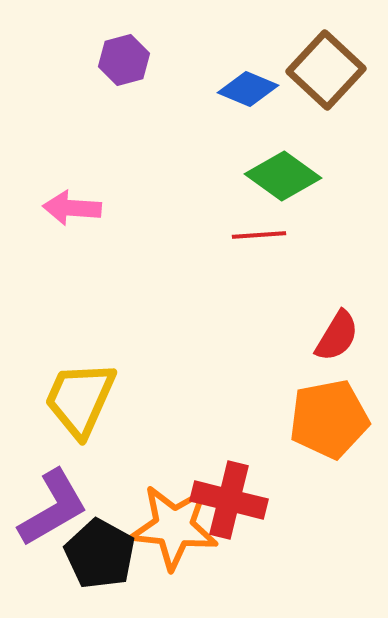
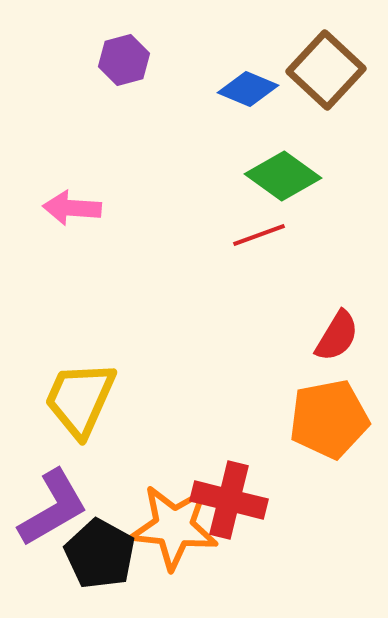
red line: rotated 16 degrees counterclockwise
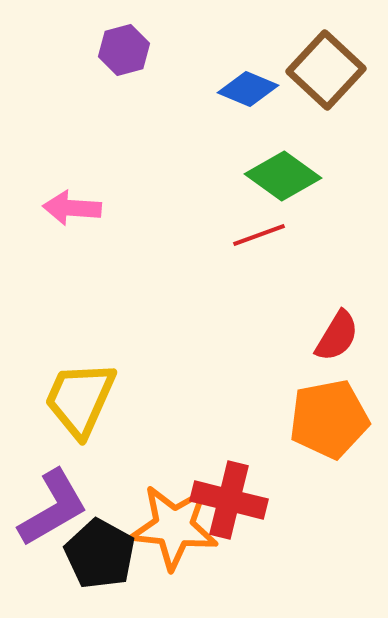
purple hexagon: moved 10 px up
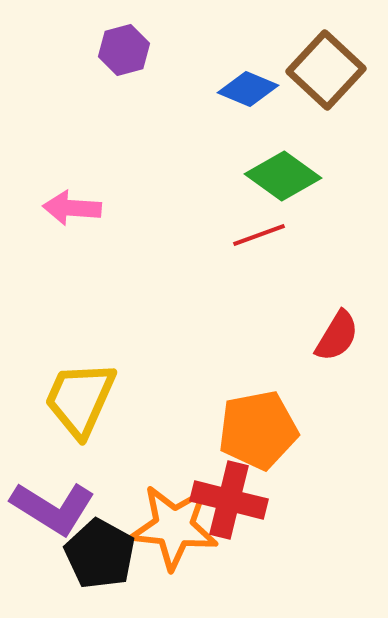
orange pentagon: moved 71 px left, 11 px down
purple L-shape: rotated 62 degrees clockwise
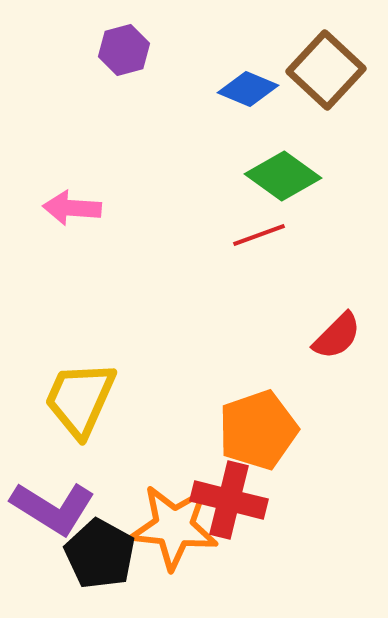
red semicircle: rotated 14 degrees clockwise
orange pentagon: rotated 8 degrees counterclockwise
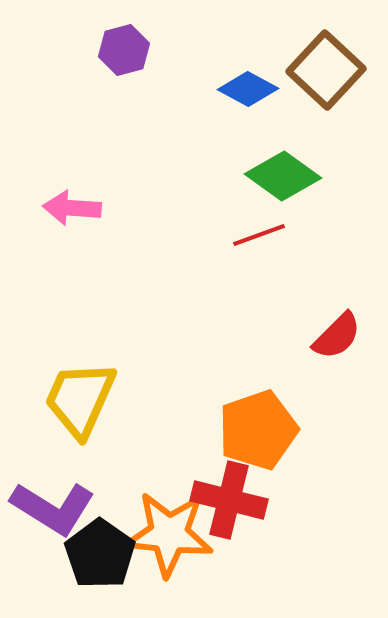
blue diamond: rotated 6 degrees clockwise
orange star: moved 5 px left, 7 px down
black pentagon: rotated 6 degrees clockwise
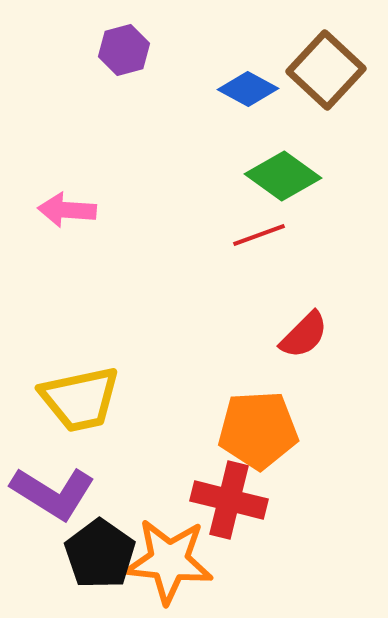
pink arrow: moved 5 px left, 2 px down
red semicircle: moved 33 px left, 1 px up
yellow trapezoid: rotated 126 degrees counterclockwise
orange pentagon: rotated 16 degrees clockwise
purple L-shape: moved 15 px up
orange star: moved 27 px down
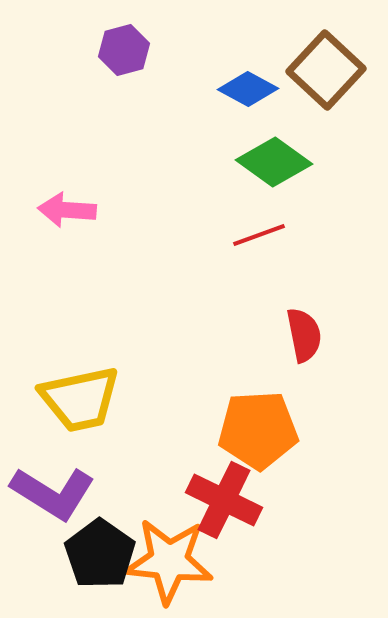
green diamond: moved 9 px left, 14 px up
red semicircle: rotated 56 degrees counterclockwise
red cross: moved 5 px left; rotated 12 degrees clockwise
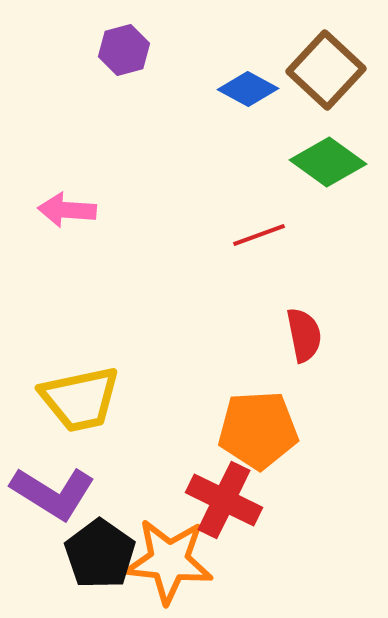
green diamond: moved 54 px right
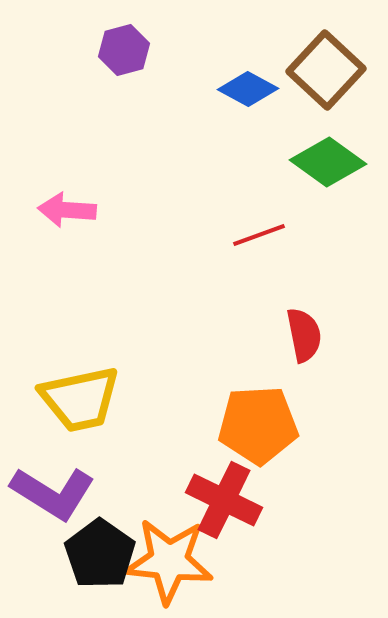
orange pentagon: moved 5 px up
